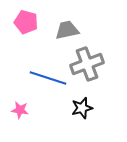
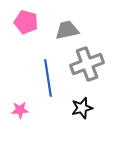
blue line: rotated 63 degrees clockwise
pink star: rotated 12 degrees counterclockwise
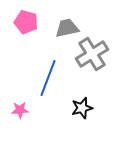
gray trapezoid: moved 2 px up
gray cross: moved 5 px right, 10 px up; rotated 12 degrees counterclockwise
blue line: rotated 30 degrees clockwise
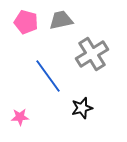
gray trapezoid: moved 6 px left, 8 px up
blue line: moved 2 px up; rotated 57 degrees counterclockwise
pink star: moved 7 px down
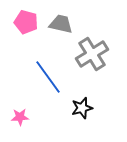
gray trapezoid: moved 4 px down; rotated 25 degrees clockwise
blue line: moved 1 px down
